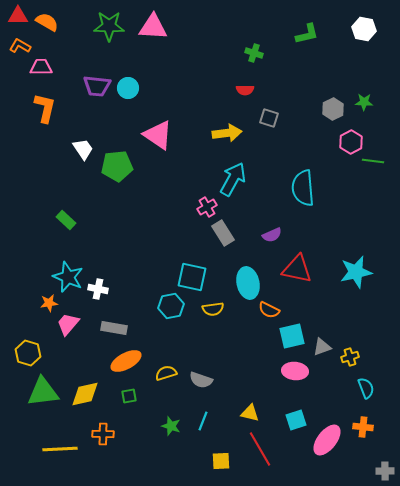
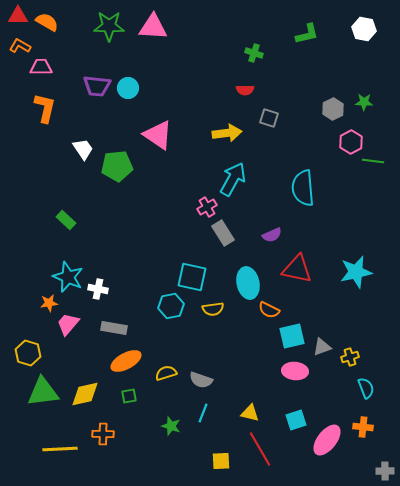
cyan line at (203, 421): moved 8 px up
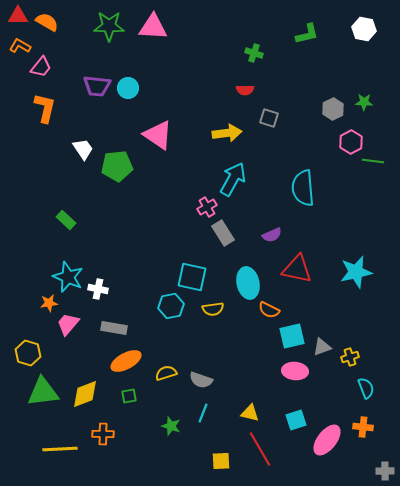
pink trapezoid at (41, 67): rotated 130 degrees clockwise
yellow diamond at (85, 394): rotated 8 degrees counterclockwise
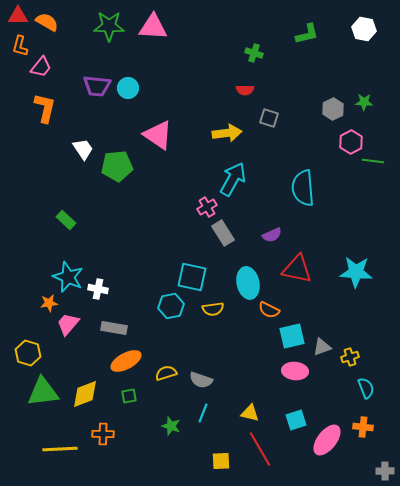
orange L-shape at (20, 46): rotated 105 degrees counterclockwise
cyan star at (356, 272): rotated 16 degrees clockwise
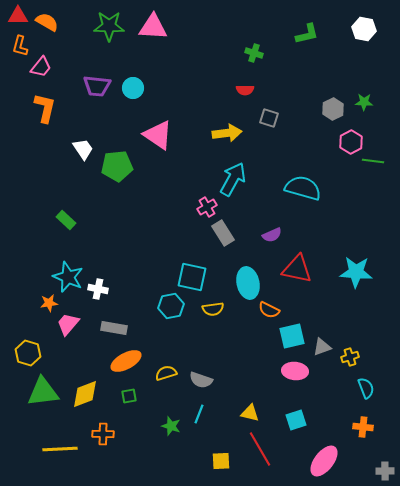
cyan circle at (128, 88): moved 5 px right
cyan semicircle at (303, 188): rotated 111 degrees clockwise
cyan line at (203, 413): moved 4 px left, 1 px down
pink ellipse at (327, 440): moved 3 px left, 21 px down
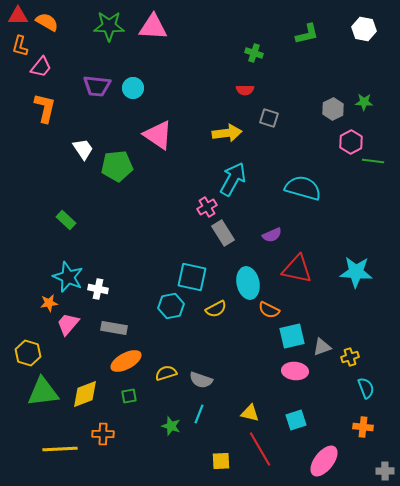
yellow semicircle at (213, 309): moved 3 px right; rotated 20 degrees counterclockwise
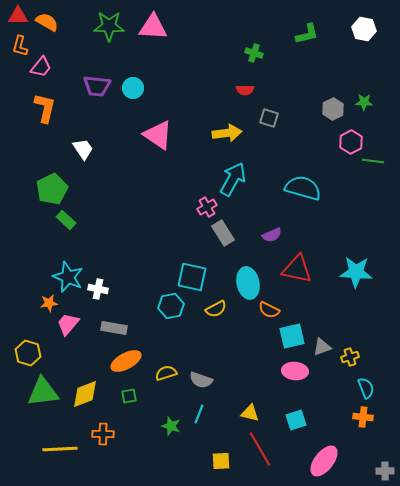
green pentagon at (117, 166): moved 65 px left, 23 px down; rotated 20 degrees counterclockwise
orange cross at (363, 427): moved 10 px up
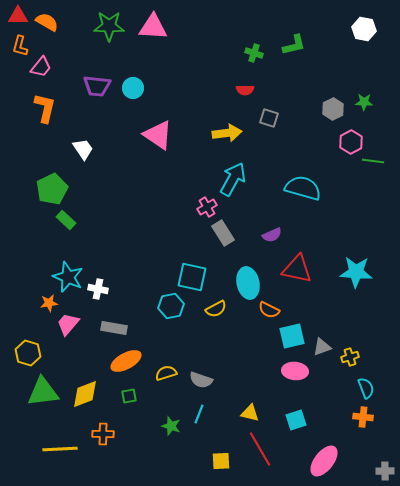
green L-shape at (307, 34): moved 13 px left, 11 px down
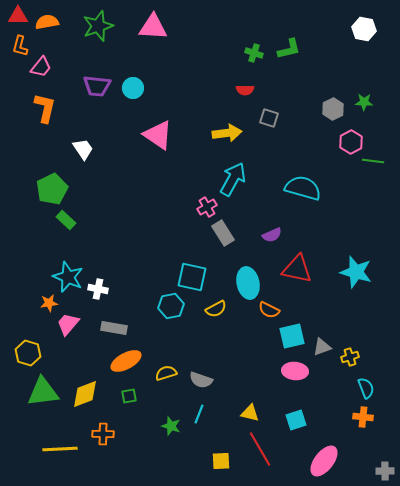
orange semicircle at (47, 22): rotated 40 degrees counterclockwise
green star at (109, 26): moved 11 px left; rotated 20 degrees counterclockwise
green L-shape at (294, 45): moved 5 px left, 4 px down
cyan star at (356, 272): rotated 12 degrees clockwise
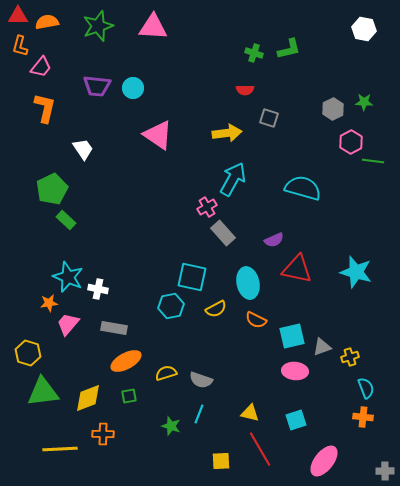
gray rectangle at (223, 233): rotated 10 degrees counterclockwise
purple semicircle at (272, 235): moved 2 px right, 5 px down
orange semicircle at (269, 310): moved 13 px left, 10 px down
yellow diamond at (85, 394): moved 3 px right, 4 px down
